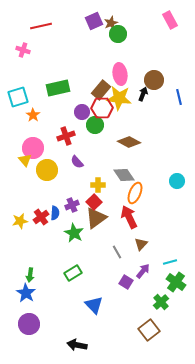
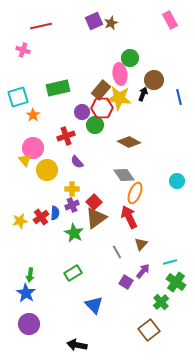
green circle at (118, 34): moved 12 px right, 24 px down
yellow cross at (98, 185): moved 26 px left, 4 px down
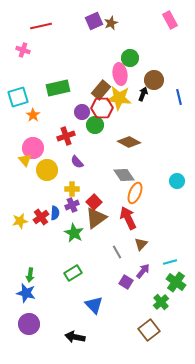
red arrow at (129, 217): moved 1 px left, 1 px down
blue star at (26, 293): rotated 18 degrees counterclockwise
black arrow at (77, 345): moved 2 px left, 8 px up
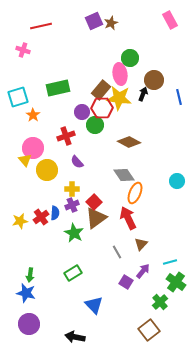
green cross at (161, 302): moved 1 px left
